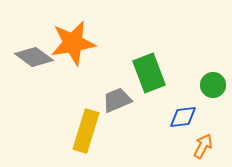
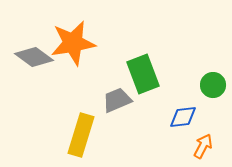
green rectangle: moved 6 px left, 1 px down
yellow rectangle: moved 5 px left, 4 px down
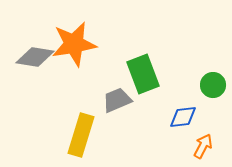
orange star: moved 1 px right, 1 px down
gray diamond: moved 1 px right; rotated 27 degrees counterclockwise
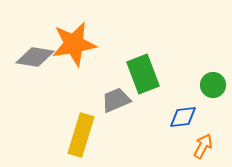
gray trapezoid: moved 1 px left
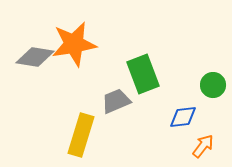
gray trapezoid: moved 1 px down
orange arrow: rotated 10 degrees clockwise
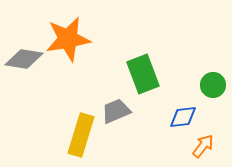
orange star: moved 6 px left, 5 px up
gray diamond: moved 11 px left, 2 px down
gray trapezoid: moved 10 px down
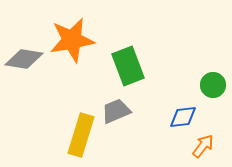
orange star: moved 4 px right, 1 px down
green rectangle: moved 15 px left, 8 px up
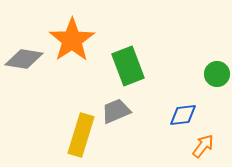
orange star: rotated 24 degrees counterclockwise
green circle: moved 4 px right, 11 px up
blue diamond: moved 2 px up
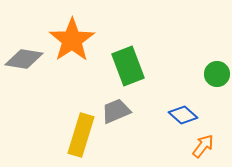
blue diamond: rotated 48 degrees clockwise
